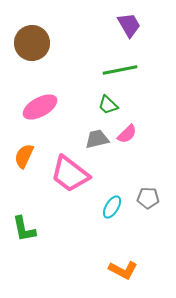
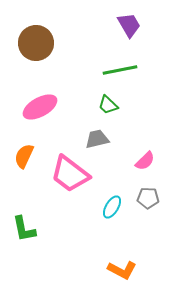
brown circle: moved 4 px right
pink semicircle: moved 18 px right, 27 px down
orange L-shape: moved 1 px left
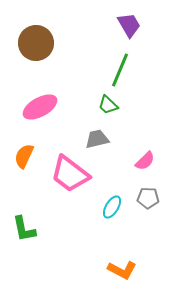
green line: rotated 56 degrees counterclockwise
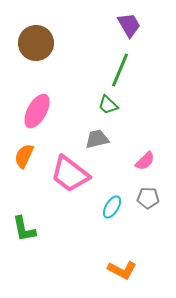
pink ellipse: moved 3 px left, 4 px down; rotated 32 degrees counterclockwise
